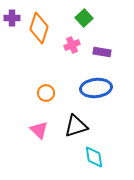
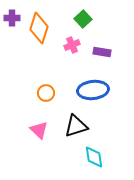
green square: moved 1 px left, 1 px down
blue ellipse: moved 3 px left, 2 px down
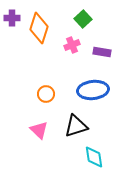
orange circle: moved 1 px down
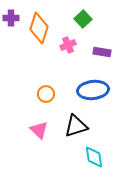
purple cross: moved 1 px left
pink cross: moved 4 px left
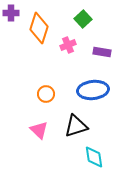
purple cross: moved 5 px up
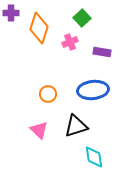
green square: moved 1 px left, 1 px up
pink cross: moved 2 px right, 3 px up
orange circle: moved 2 px right
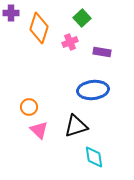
orange circle: moved 19 px left, 13 px down
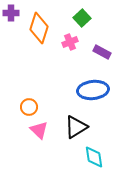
purple rectangle: rotated 18 degrees clockwise
black triangle: moved 1 px down; rotated 15 degrees counterclockwise
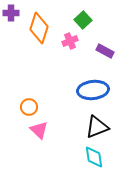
green square: moved 1 px right, 2 px down
pink cross: moved 1 px up
purple rectangle: moved 3 px right, 1 px up
black triangle: moved 21 px right; rotated 10 degrees clockwise
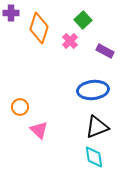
pink cross: rotated 21 degrees counterclockwise
orange circle: moved 9 px left
